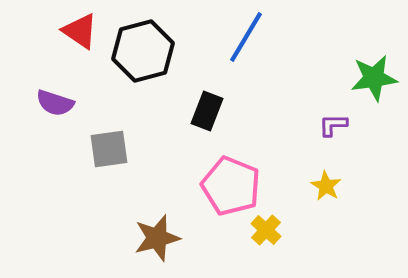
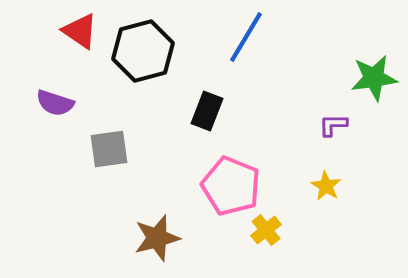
yellow cross: rotated 8 degrees clockwise
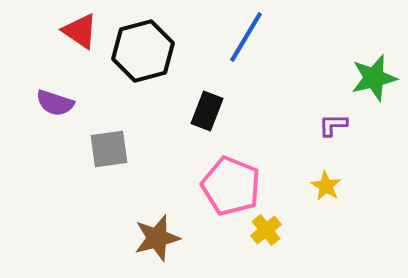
green star: rotated 6 degrees counterclockwise
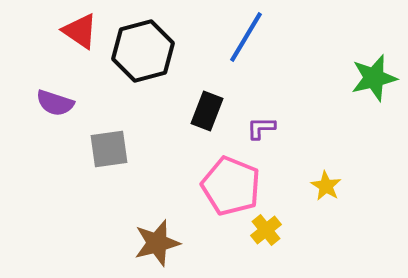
purple L-shape: moved 72 px left, 3 px down
brown star: moved 5 px down
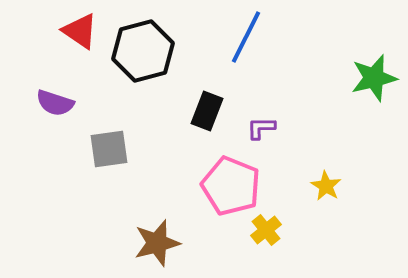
blue line: rotated 4 degrees counterclockwise
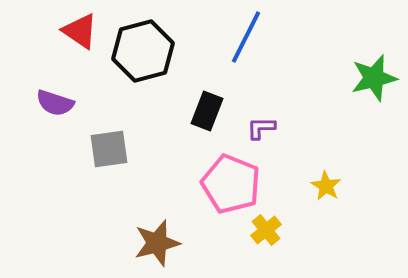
pink pentagon: moved 2 px up
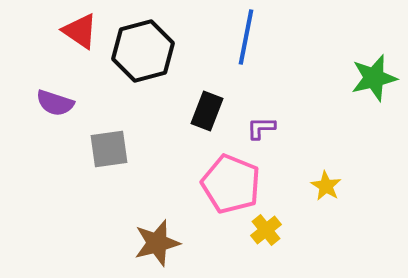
blue line: rotated 16 degrees counterclockwise
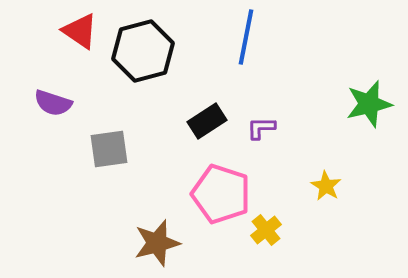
green star: moved 5 px left, 26 px down
purple semicircle: moved 2 px left
black rectangle: moved 10 px down; rotated 36 degrees clockwise
pink pentagon: moved 10 px left, 10 px down; rotated 4 degrees counterclockwise
